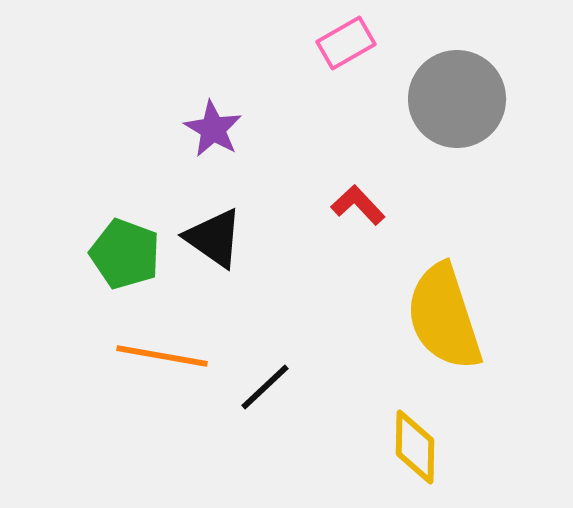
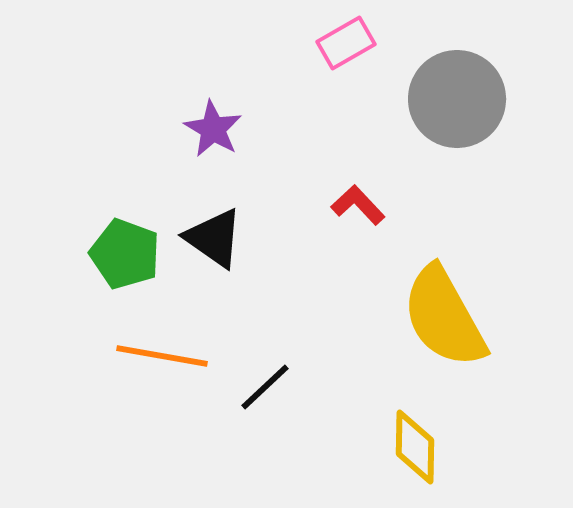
yellow semicircle: rotated 11 degrees counterclockwise
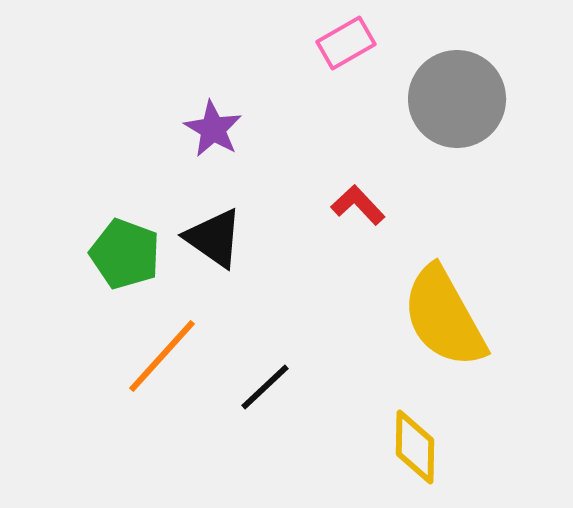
orange line: rotated 58 degrees counterclockwise
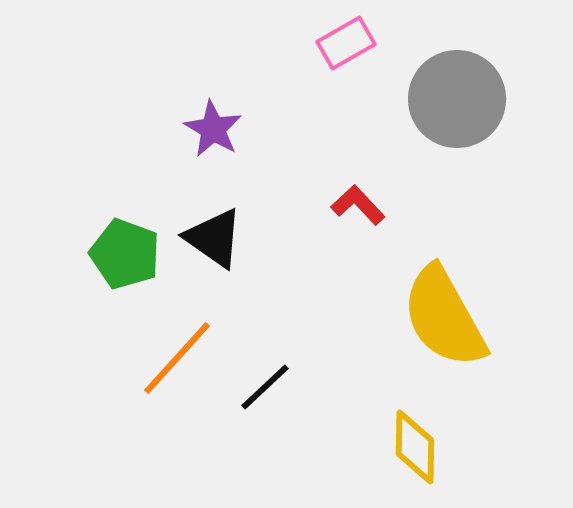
orange line: moved 15 px right, 2 px down
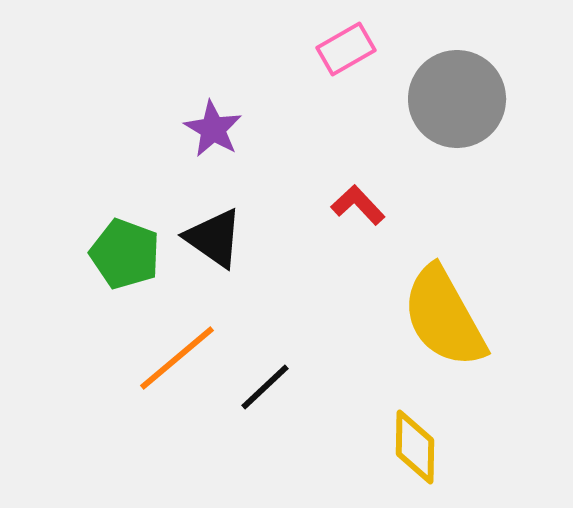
pink rectangle: moved 6 px down
orange line: rotated 8 degrees clockwise
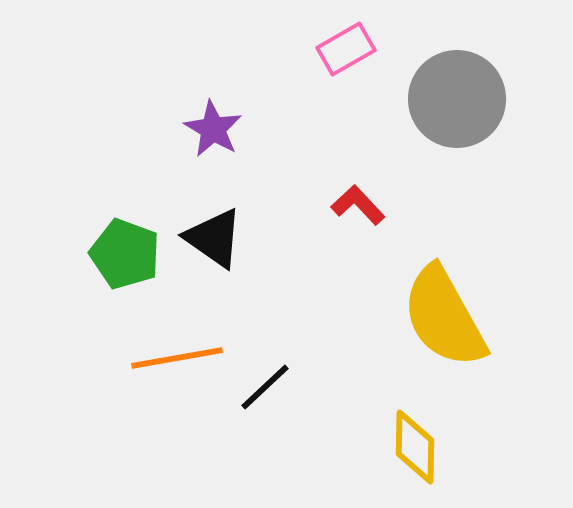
orange line: rotated 30 degrees clockwise
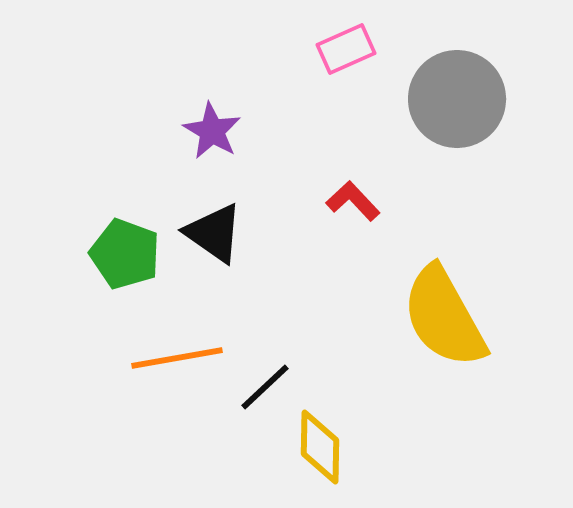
pink rectangle: rotated 6 degrees clockwise
purple star: moved 1 px left, 2 px down
red L-shape: moved 5 px left, 4 px up
black triangle: moved 5 px up
yellow diamond: moved 95 px left
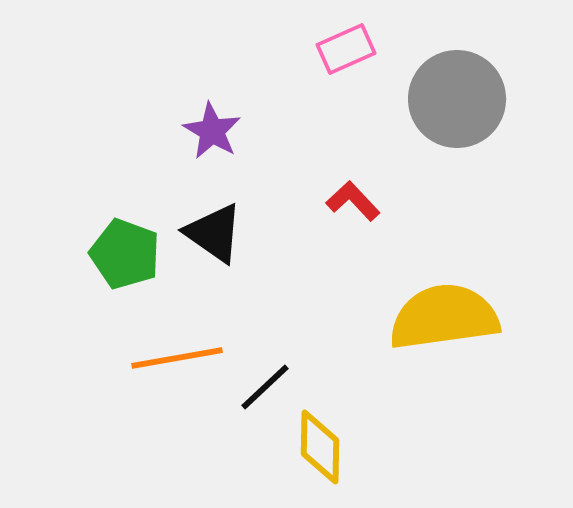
yellow semicircle: rotated 111 degrees clockwise
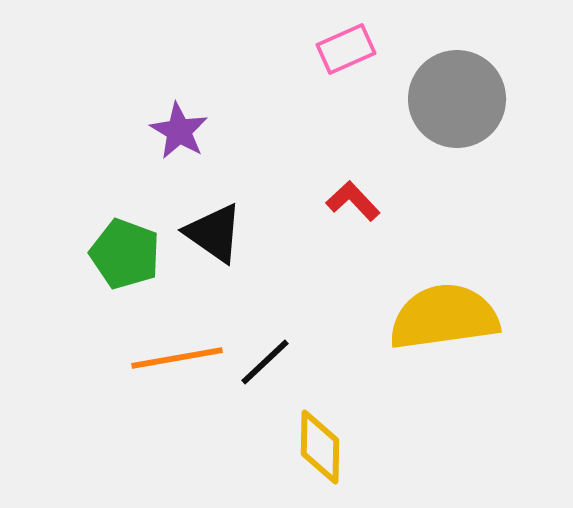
purple star: moved 33 px left
black line: moved 25 px up
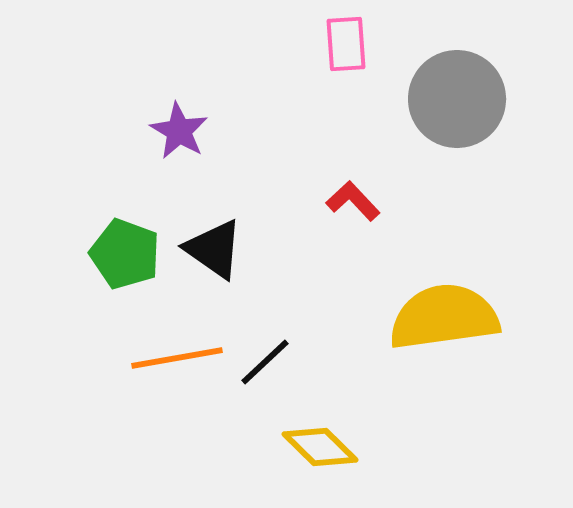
pink rectangle: moved 5 px up; rotated 70 degrees counterclockwise
black triangle: moved 16 px down
yellow diamond: rotated 46 degrees counterclockwise
